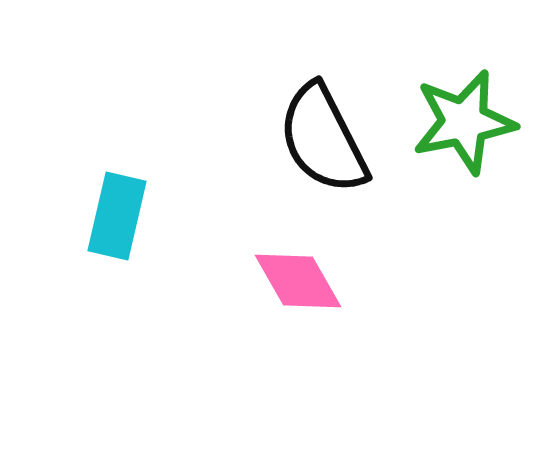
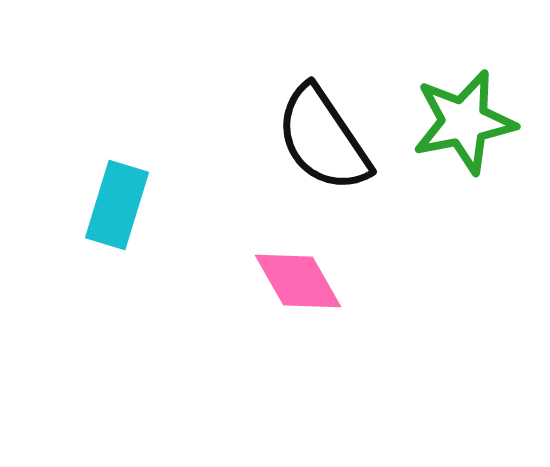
black semicircle: rotated 7 degrees counterclockwise
cyan rectangle: moved 11 px up; rotated 4 degrees clockwise
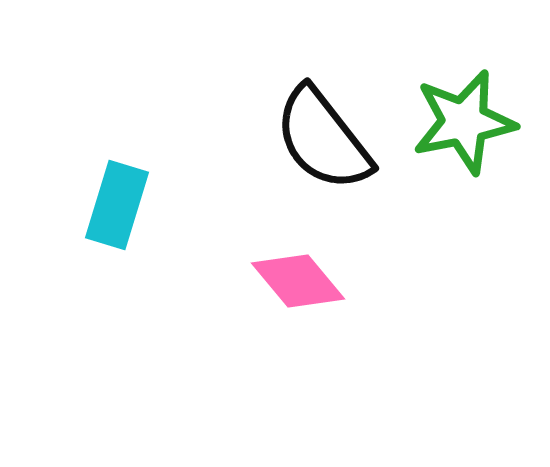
black semicircle: rotated 4 degrees counterclockwise
pink diamond: rotated 10 degrees counterclockwise
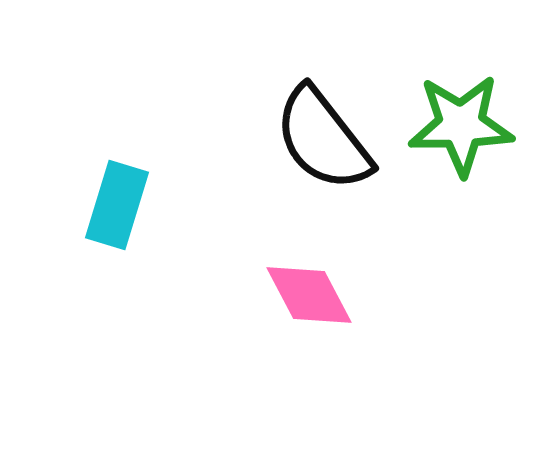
green star: moved 3 px left, 3 px down; rotated 10 degrees clockwise
pink diamond: moved 11 px right, 14 px down; rotated 12 degrees clockwise
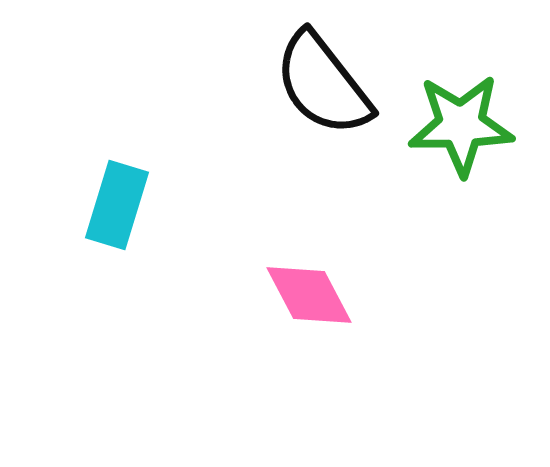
black semicircle: moved 55 px up
